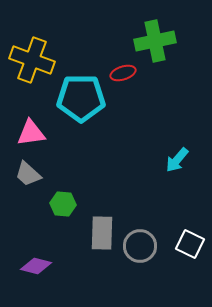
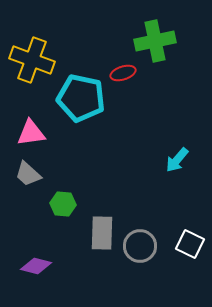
cyan pentagon: rotated 12 degrees clockwise
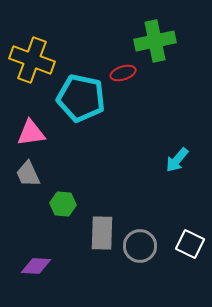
gray trapezoid: rotated 24 degrees clockwise
purple diamond: rotated 12 degrees counterclockwise
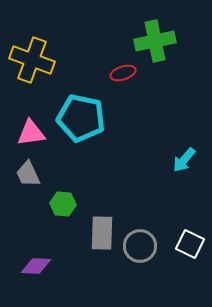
cyan pentagon: moved 20 px down
cyan arrow: moved 7 px right
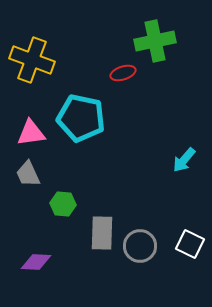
purple diamond: moved 4 px up
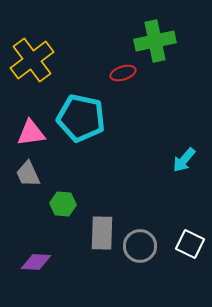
yellow cross: rotated 33 degrees clockwise
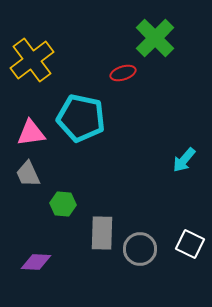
green cross: moved 3 px up; rotated 33 degrees counterclockwise
gray circle: moved 3 px down
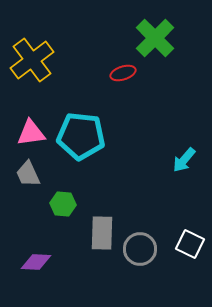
cyan pentagon: moved 18 px down; rotated 6 degrees counterclockwise
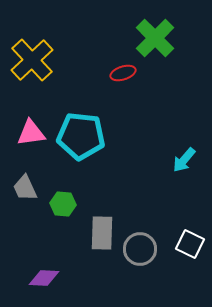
yellow cross: rotated 6 degrees counterclockwise
gray trapezoid: moved 3 px left, 14 px down
purple diamond: moved 8 px right, 16 px down
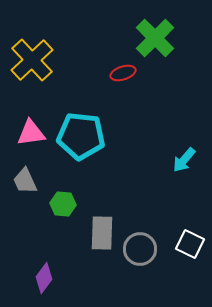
gray trapezoid: moved 7 px up
purple diamond: rotated 56 degrees counterclockwise
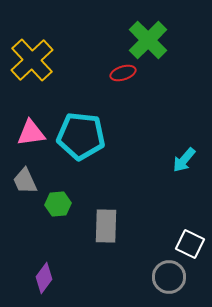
green cross: moved 7 px left, 2 px down
green hexagon: moved 5 px left; rotated 10 degrees counterclockwise
gray rectangle: moved 4 px right, 7 px up
gray circle: moved 29 px right, 28 px down
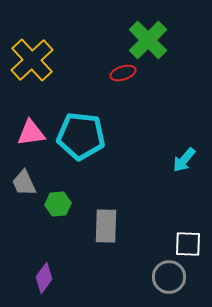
gray trapezoid: moved 1 px left, 2 px down
white square: moved 2 px left; rotated 24 degrees counterclockwise
